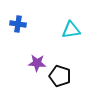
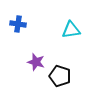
purple star: moved 1 px left, 1 px up; rotated 12 degrees clockwise
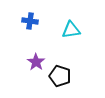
blue cross: moved 12 px right, 3 px up
purple star: rotated 18 degrees clockwise
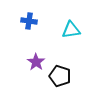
blue cross: moved 1 px left
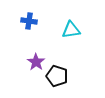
black pentagon: moved 3 px left
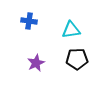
purple star: moved 1 px down; rotated 12 degrees clockwise
black pentagon: moved 20 px right, 17 px up; rotated 20 degrees counterclockwise
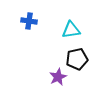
black pentagon: rotated 10 degrees counterclockwise
purple star: moved 22 px right, 14 px down
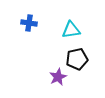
blue cross: moved 2 px down
